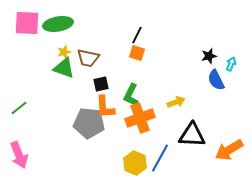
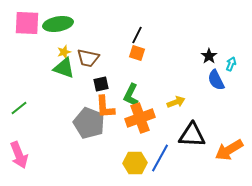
black star: rotated 21 degrees counterclockwise
gray pentagon: rotated 16 degrees clockwise
yellow hexagon: rotated 25 degrees counterclockwise
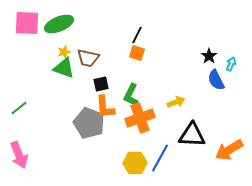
green ellipse: moved 1 px right; rotated 12 degrees counterclockwise
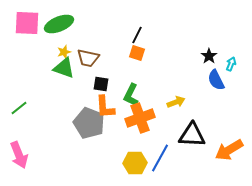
black square: rotated 21 degrees clockwise
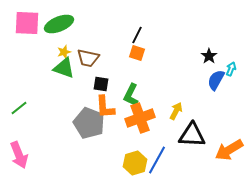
cyan arrow: moved 5 px down
blue semicircle: rotated 55 degrees clockwise
yellow arrow: moved 9 px down; rotated 42 degrees counterclockwise
blue line: moved 3 px left, 2 px down
yellow hexagon: rotated 15 degrees counterclockwise
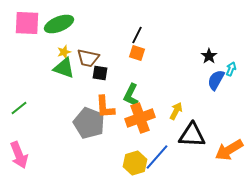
black square: moved 1 px left, 11 px up
blue line: moved 3 px up; rotated 12 degrees clockwise
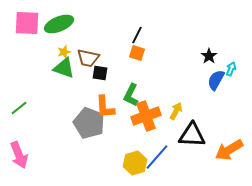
orange cross: moved 6 px right, 2 px up
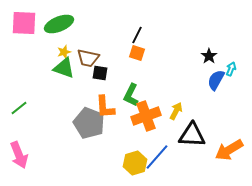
pink square: moved 3 px left
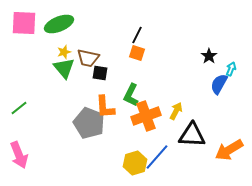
green triangle: rotated 30 degrees clockwise
blue semicircle: moved 3 px right, 4 px down
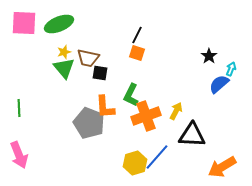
blue semicircle: rotated 20 degrees clockwise
green line: rotated 54 degrees counterclockwise
orange arrow: moved 7 px left, 17 px down
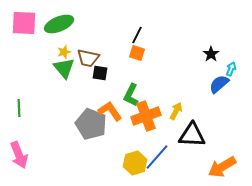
black star: moved 2 px right, 2 px up
orange L-shape: moved 5 px right, 4 px down; rotated 150 degrees clockwise
gray pentagon: moved 2 px right, 1 px down
